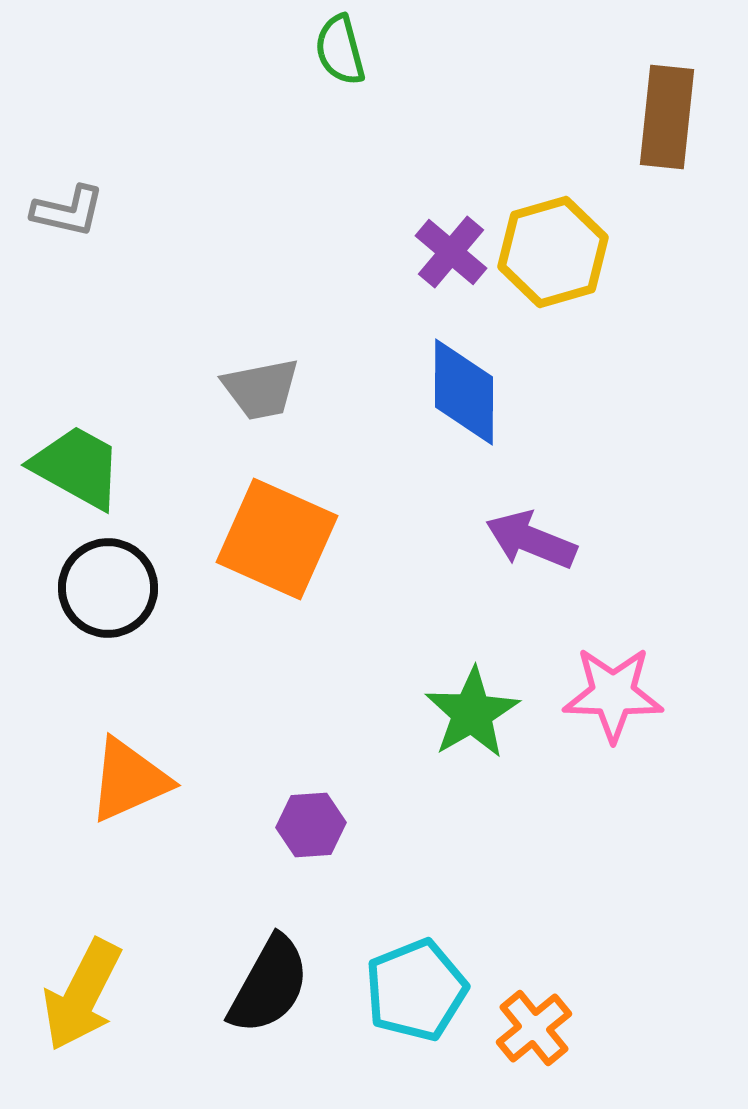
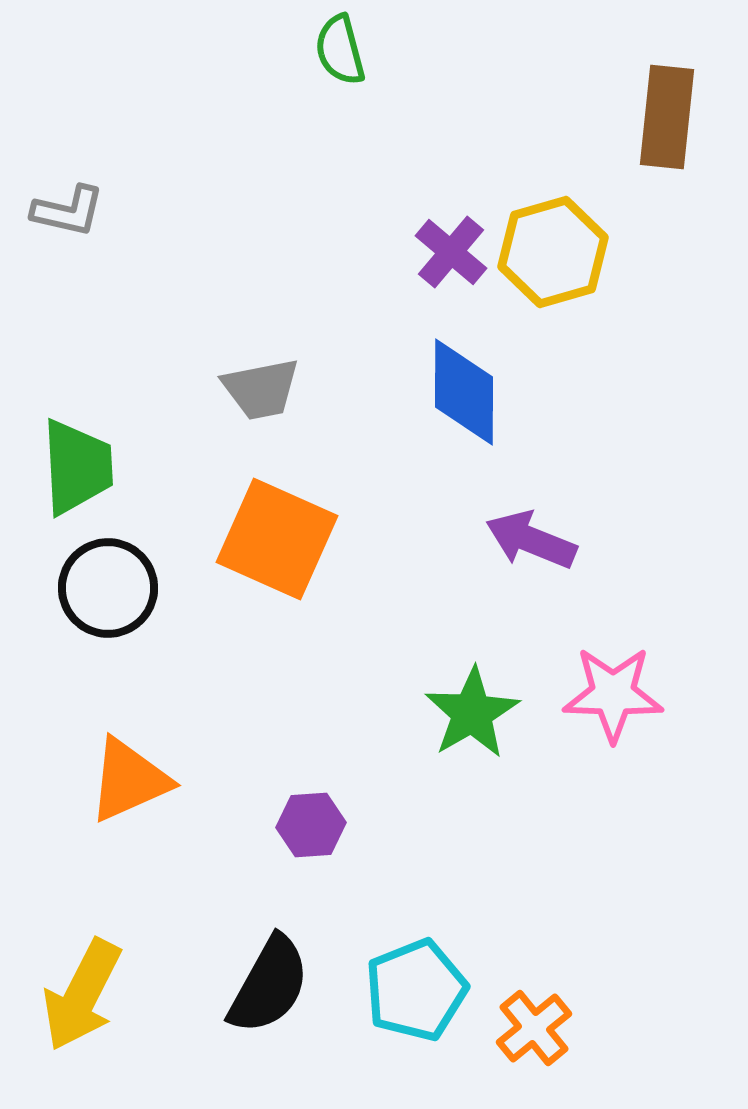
green trapezoid: rotated 58 degrees clockwise
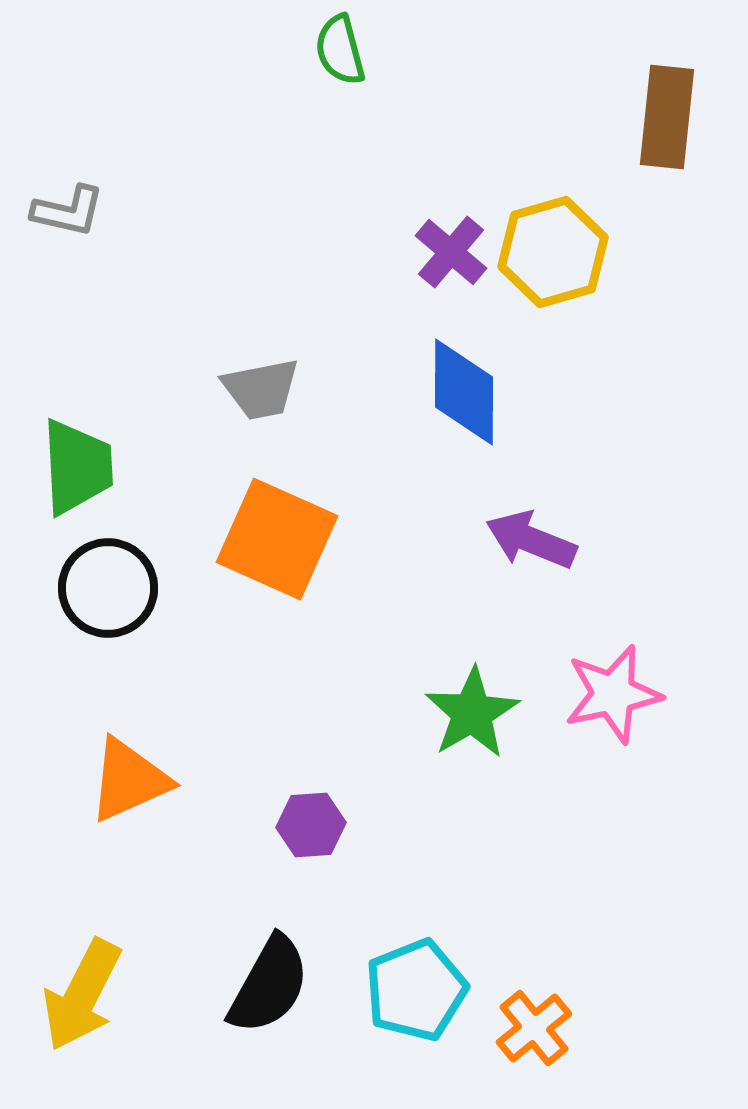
pink star: rotated 14 degrees counterclockwise
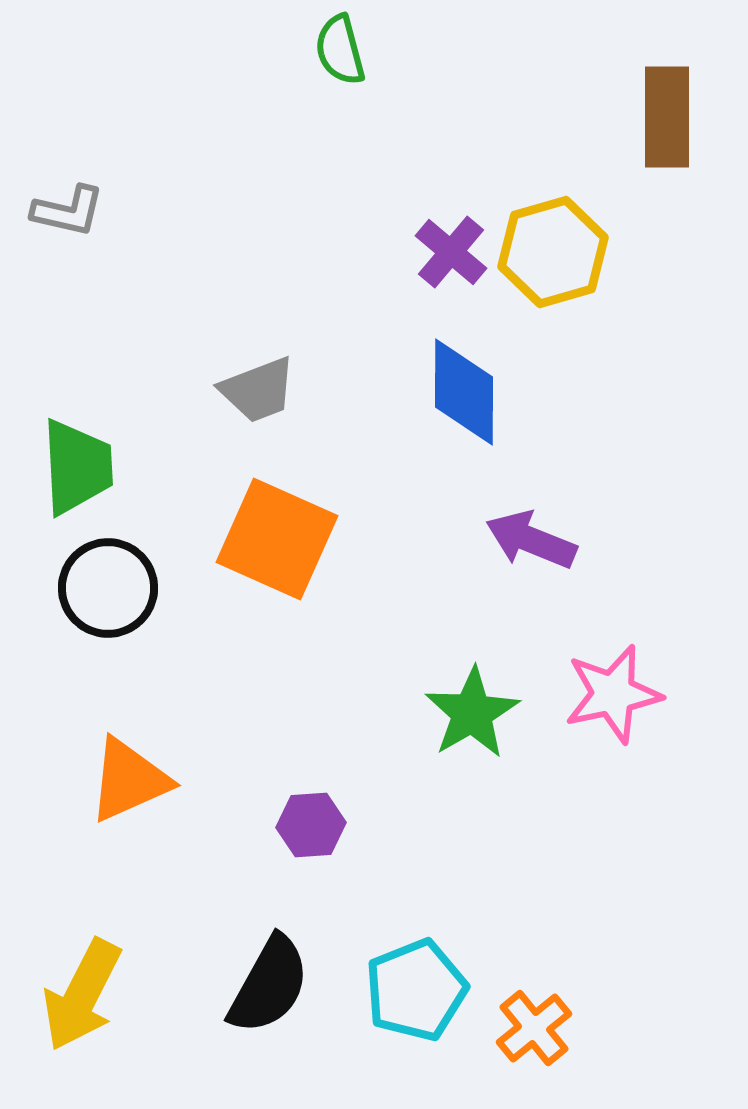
brown rectangle: rotated 6 degrees counterclockwise
gray trapezoid: moved 3 px left, 1 px down; rotated 10 degrees counterclockwise
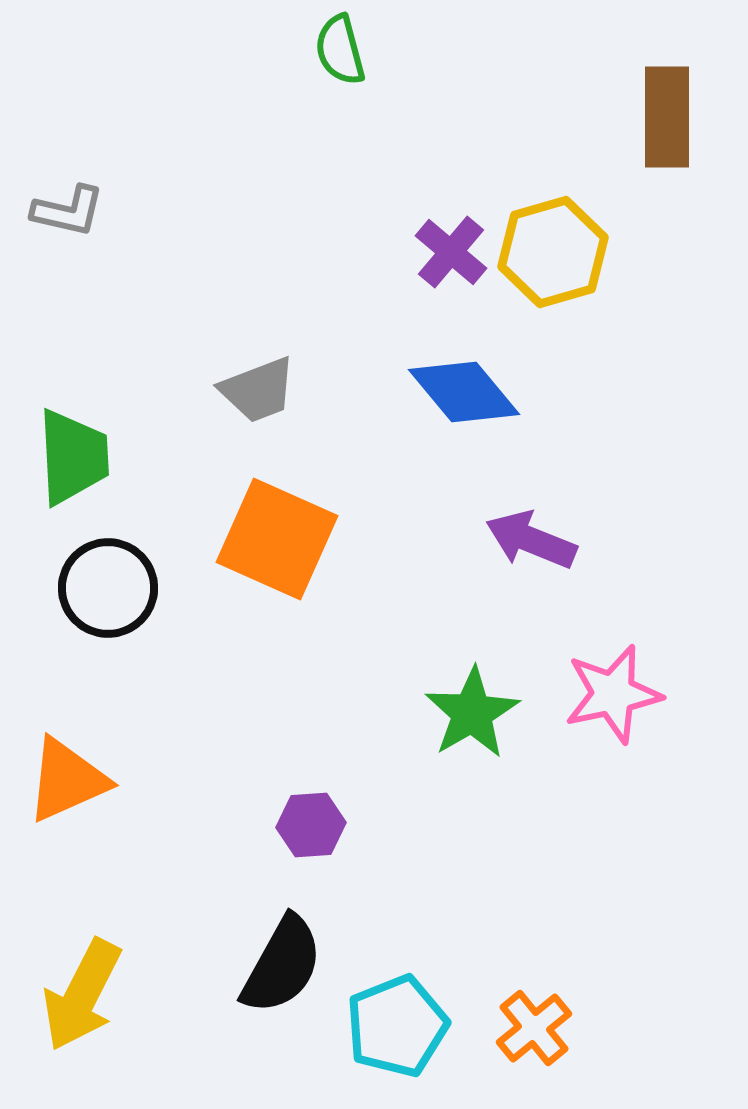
blue diamond: rotated 40 degrees counterclockwise
green trapezoid: moved 4 px left, 10 px up
orange triangle: moved 62 px left
black semicircle: moved 13 px right, 20 px up
cyan pentagon: moved 19 px left, 36 px down
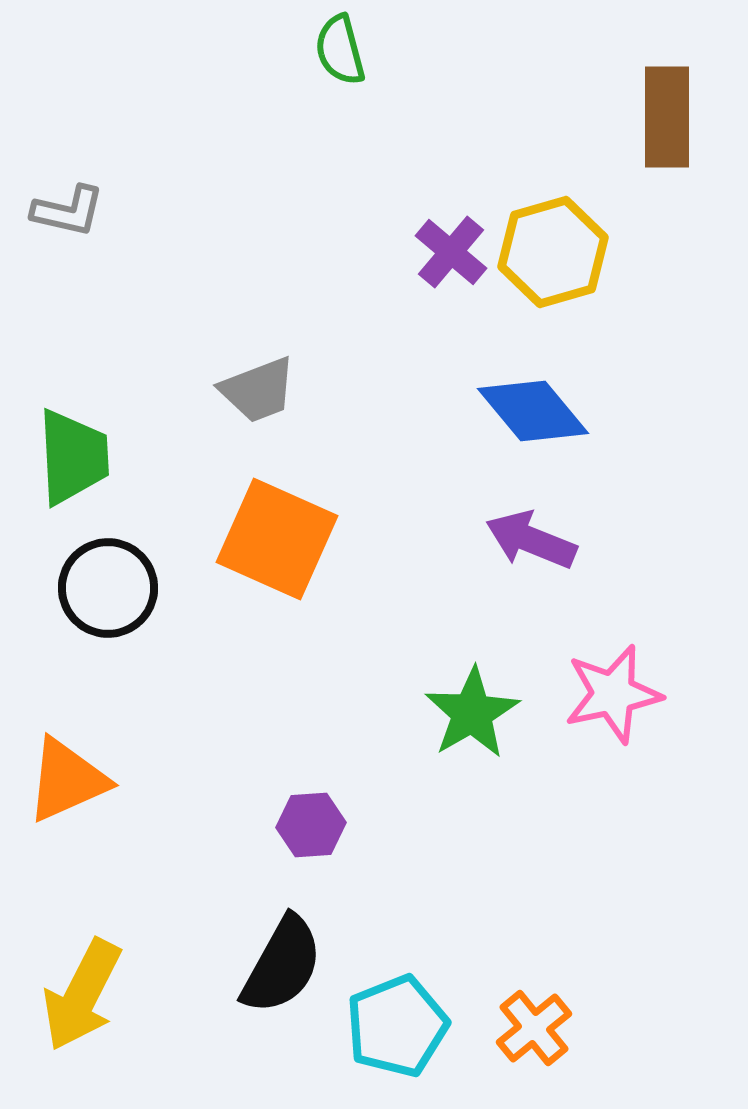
blue diamond: moved 69 px right, 19 px down
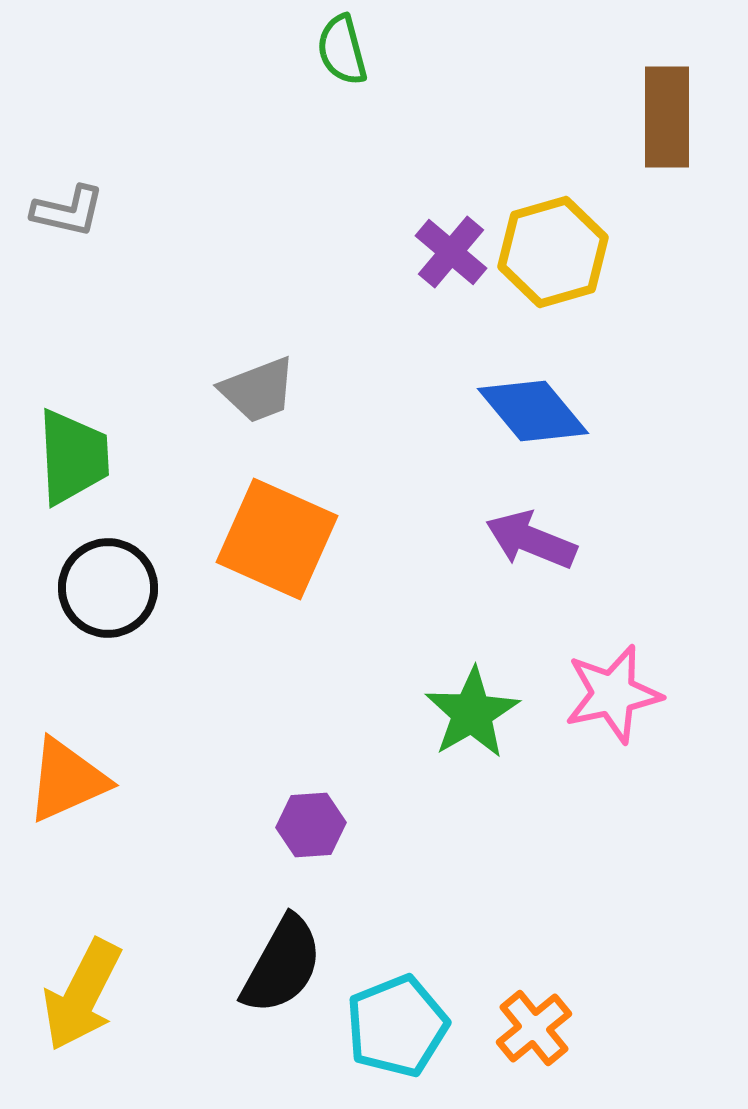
green semicircle: moved 2 px right
